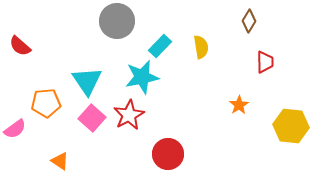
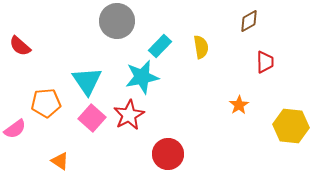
brown diamond: rotated 30 degrees clockwise
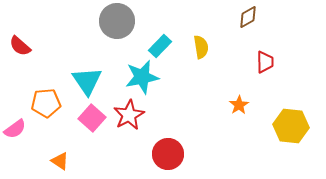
brown diamond: moved 1 px left, 4 px up
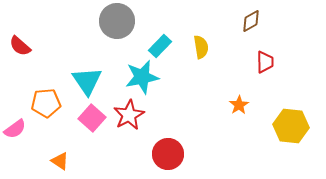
brown diamond: moved 3 px right, 4 px down
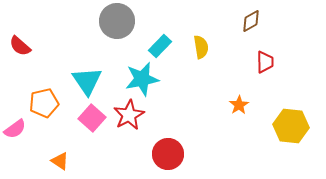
cyan star: moved 2 px down
orange pentagon: moved 2 px left; rotated 8 degrees counterclockwise
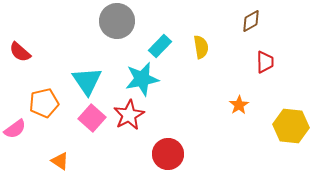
red semicircle: moved 6 px down
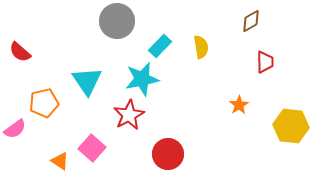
pink square: moved 30 px down
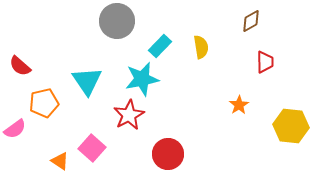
red semicircle: moved 14 px down
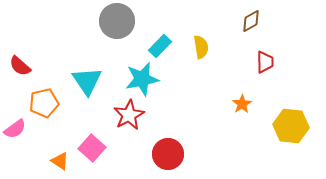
orange star: moved 3 px right, 1 px up
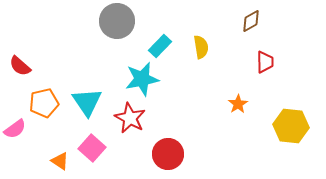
cyan triangle: moved 21 px down
orange star: moved 4 px left
red star: moved 1 px right, 3 px down; rotated 16 degrees counterclockwise
